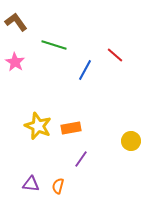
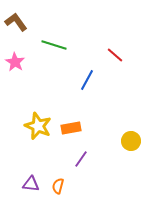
blue line: moved 2 px right, 10 px down
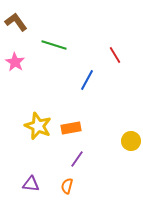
red line: rotated 18 degrees clockwise
purple line: moved 4 px left
orange semicircle: moved 9 px right
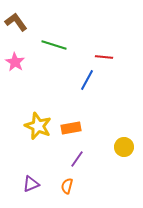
red line: moved 11 px left, 2 px down; rotated 54 degrees counterclockwise
yellow circle: moved 7 px left, 6 px down
purple triangle: rotated 30 degrees counterclockwise
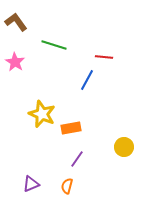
yellow star: moved 4 px right, 12 px up
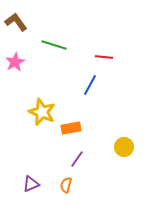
pink star: rotated 12 degrees clockwise
blue line: moved 3 px right, 5 px down
yellow star: moved 2 px up
orange semicircle: moved 1 px left, 1 px up
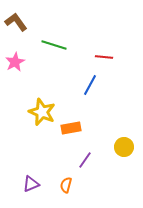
purple line: moved 8 px right, 1 px down
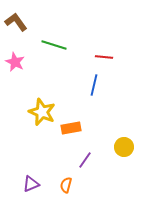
pink star: rotated 18 degrees counterclockwise
blue line: moved 4 px right; rotated 15 degrees counterclockwise
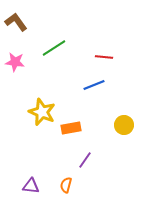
green line: moved 3 px down; rotated 50 degrees counterclockwise
pink star: rotated 18 degrees counterclockwise
blue line: rotated 55 degrees clockwise
yellow circle: moved 22 px up
purple triangle: moved 2 px down; rotated 30 degrees clockwise
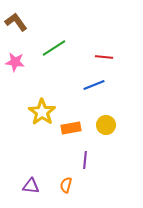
yellow star: rotated 12 degrees clockwise
yellow circle: moved 18 px left
purple line: rotated 30 degrees counterclockwise
